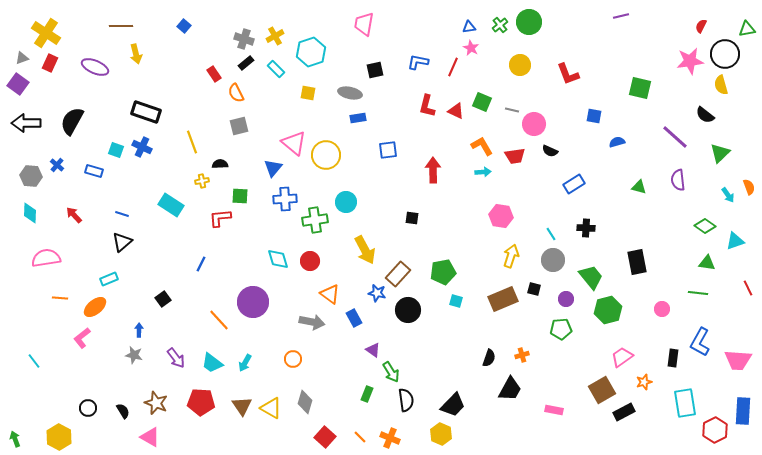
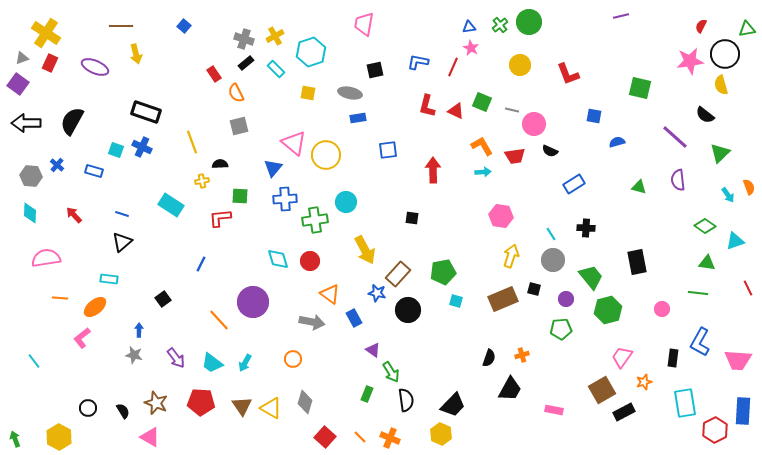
cyan rectangle at (109, 279): rotated 30 degrees clockwise
pink trapezoid at (622, 357): rotated 20 degrees counterclockwise
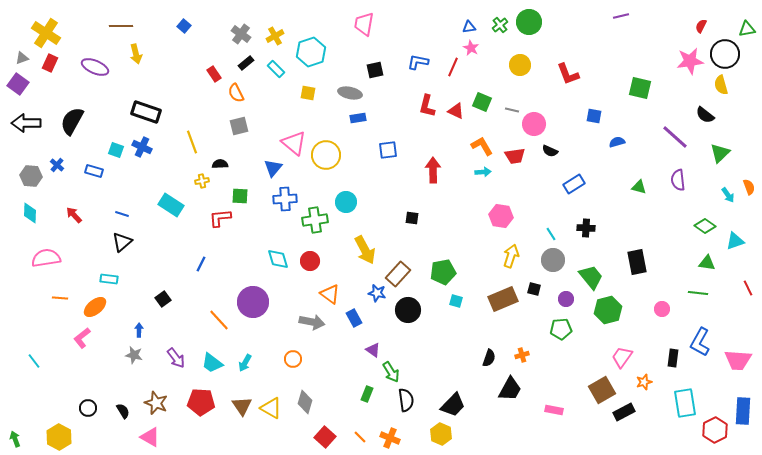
gray cross at (244, 39): moved 3 px left, 5 px up; rotated 18 degrees clockwise
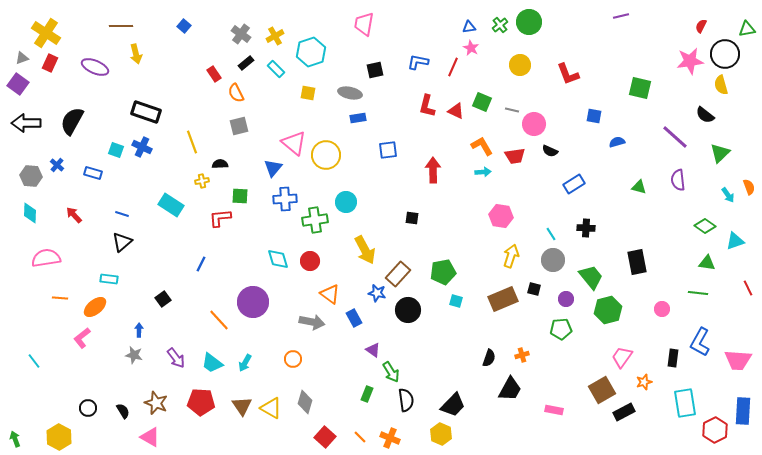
blue rectangle at (94, 171): moved 1 px left, 2 px down
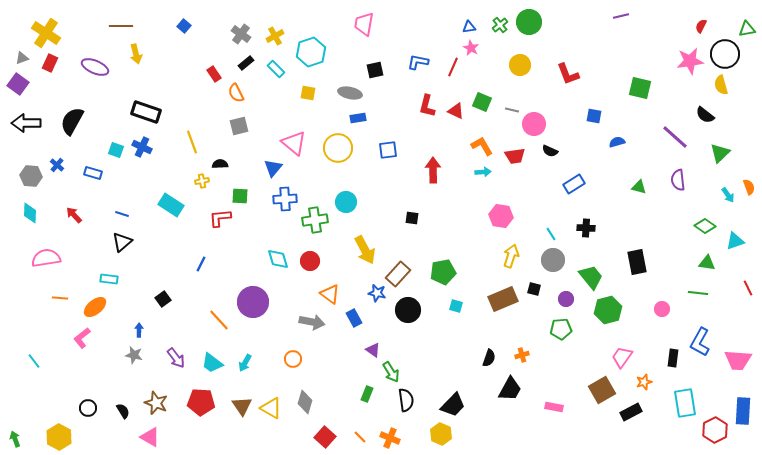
yellow circle at (326, 155): moved 12 px right, 7 px up
cyan square at (456, 301): moved 5 px down
pink rectangle at (554, 410): moved 3 px up
black rectangle at (624, 412): moved 7 px right
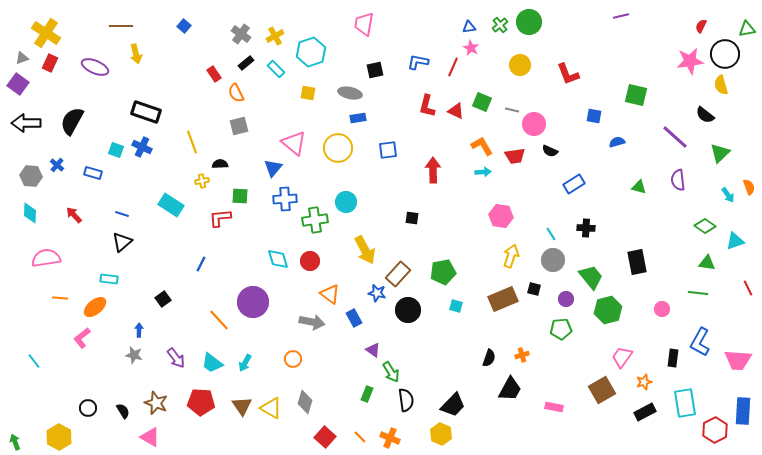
green square at (640, 88): moved 4 px left, 7 px down
black rectangle at (631, 412): moved 14 px right
green arrow at (15, 439): moved 3 px down
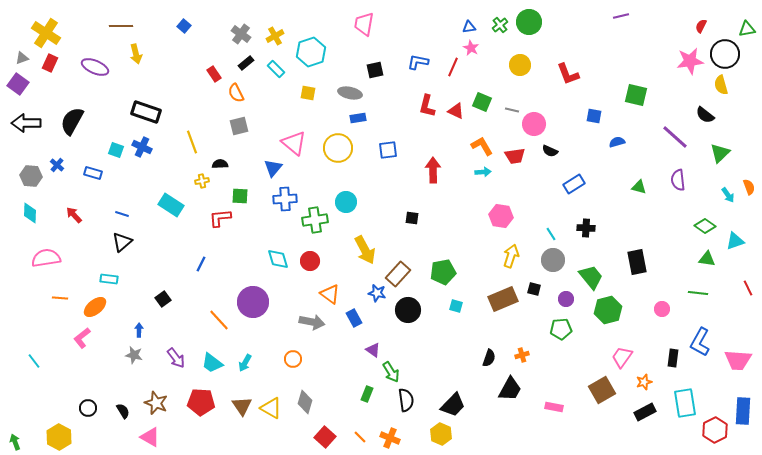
green triangle at (707, 263): moved 4 px up
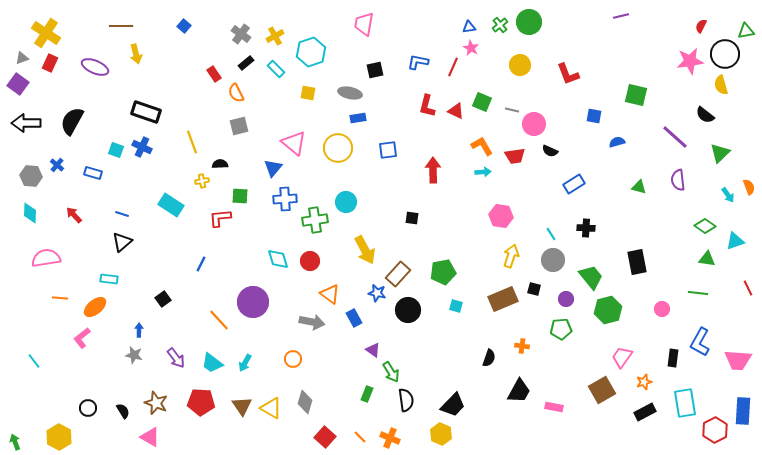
green triangle at (747, 29): moved 1 px left, 2 px down
orange cross at (522, 355): moved 9 px up; rotated 24 degrees clockwise
black trapezoid at (510, 389): moved 9 px right, 2 px down
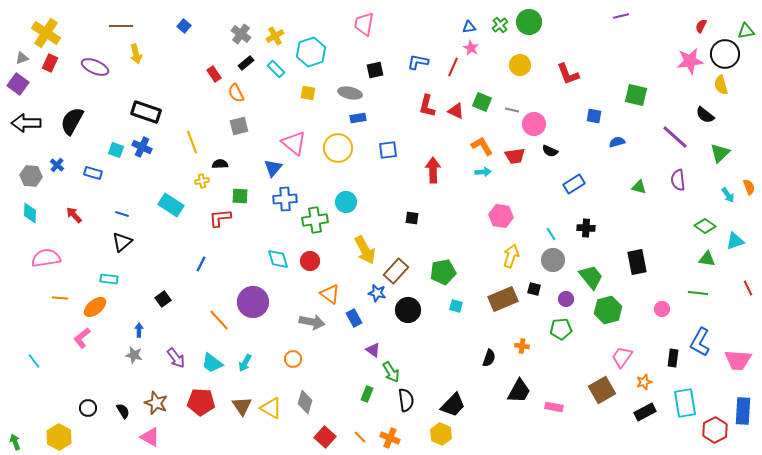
brown rectangle at (398, 274): moved 2 px left, 3 px up
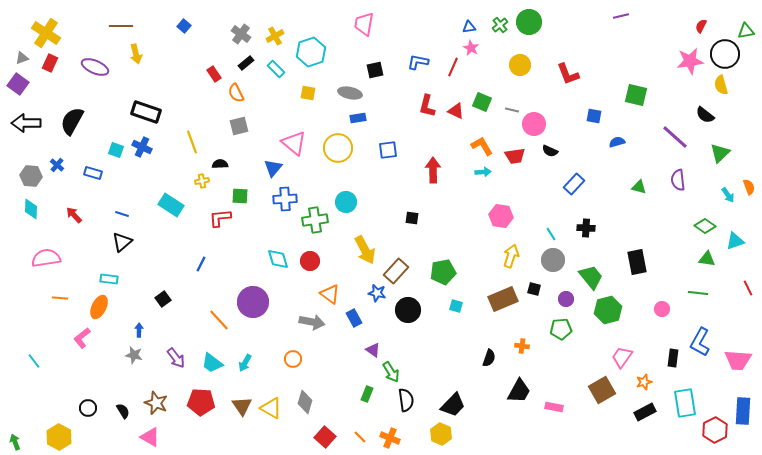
blue rectangle at (574, 184): rotated 15 degrees counterclockwise
cyan diamond at (30, 213): moved 1 px right, 4 px up
orange ellipse at (95, 307): moved 4 px right; rotated 25 degrees counterclockwise
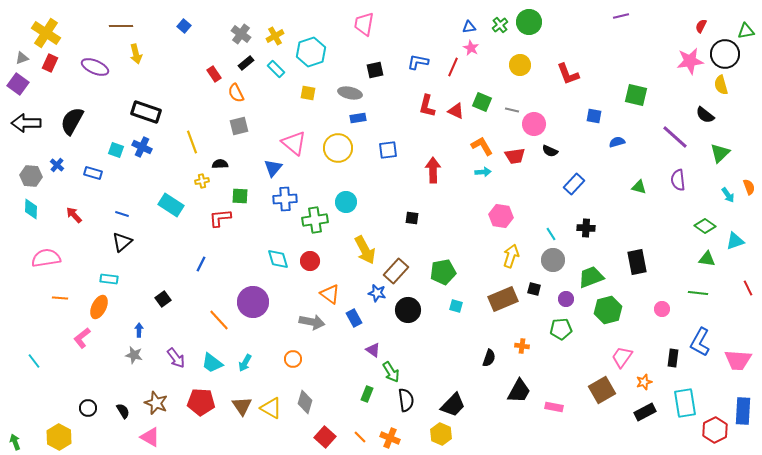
green trapezoid at (591, 277): rotated 72 degrees counterclockwise
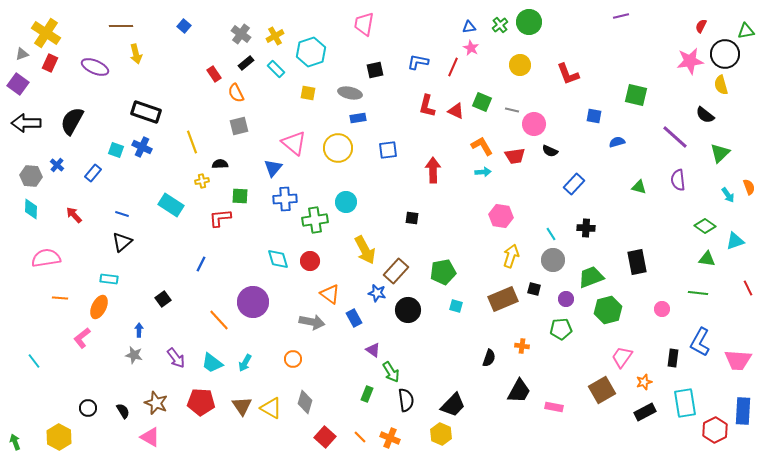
gray triangle at (22, 58): moved 4 px up
blue rectangle at (93, 173): rotated 66 degrees counterclockwise
